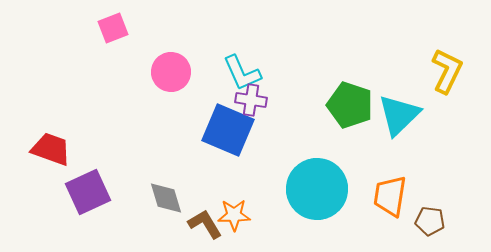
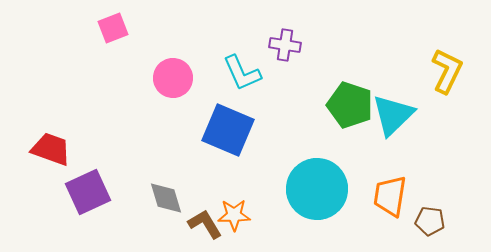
pink circle: moved 2 px right, 6 px down
purple cross: moved 34 px right, 55 px up
cyan triangle: moved 6 px left
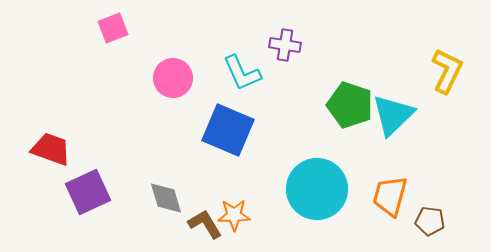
orange trapezoid: rotated 6 degrees clockwise
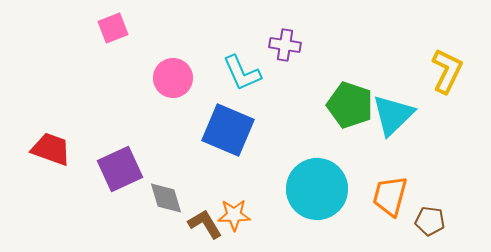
purple square: moved 32 px right, 23 px up
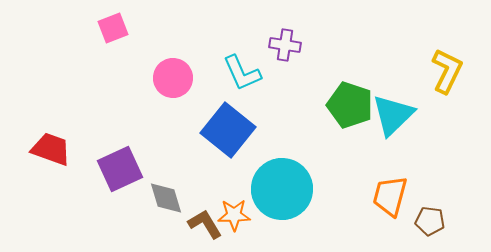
blue square: rotated 16 degrees clockwise
cyan circle: moved 35 px left
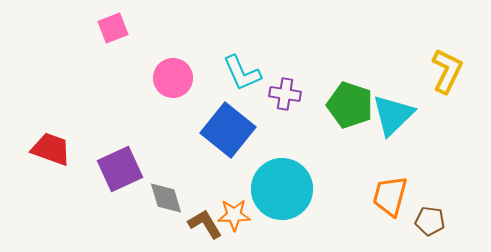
purple cross: moved 49 px down
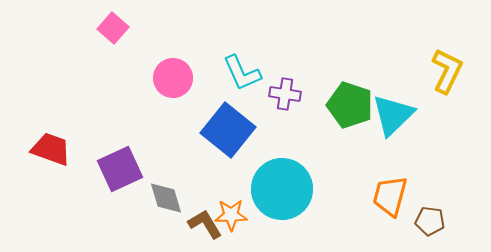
pink square: rotated 28 degrees counterclockwise
orange star: moved 3 px left
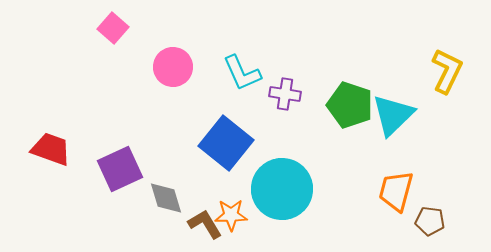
pink circle: moved 11 px up
blue square: moved 2 px left, 13 px down
orange trapezoid: moved 6 px right, 5 px up
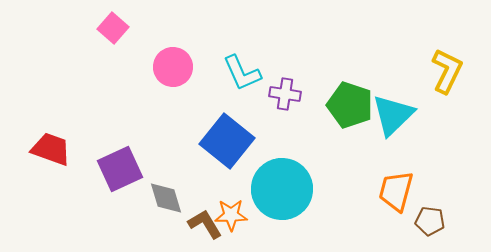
blue square: moved 1 px right, 2 px up
